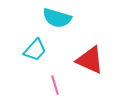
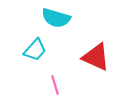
cyan semicircle: moved 1 px left
red triangle: moved 6 px right, 3 px up
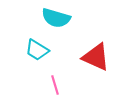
cyan trapezoid: moved 2 px right; rotated 80 degrees clockwise
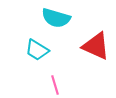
red triangle: moved 11 px up
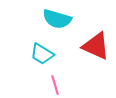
cyan semicircle: moved 1 px right, 1 px down
cyan trapezoid: moved 5 px right, 4 px down
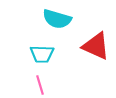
cyan trapezoid: rotated 30 degrees counterclockwise
pink line: moved 15 px left
